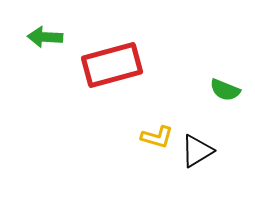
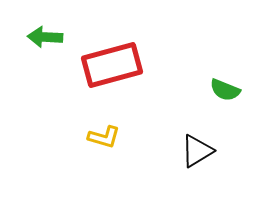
yellow L-shape: moved 53 px left
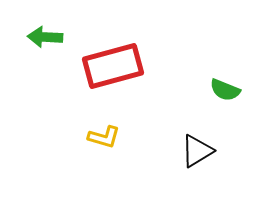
red rectangle: moved 1 px right, 1 px down
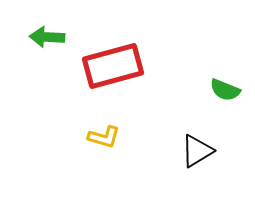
green arrow: moved 2 px right
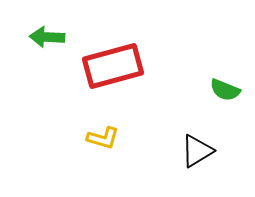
yellow L-shape: moved 1 px left, 1 px down
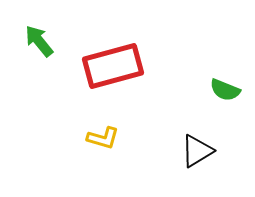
green arrow: moved 8 px left, 4 px down; rotated 48 degrees clockwise
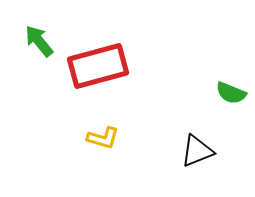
red rectangle: moved 15 px left
green semicircle: moved 6 px right, 3 px down
black triangle: rotated 9 degrees clockwise
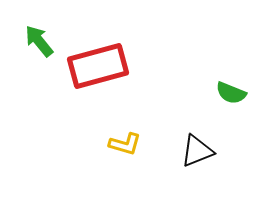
yellow L-shape: moved 22 px right, 6 px down
